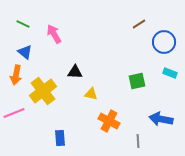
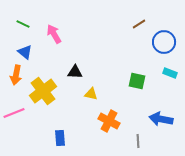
green square: rotated 24 degrees clockwise
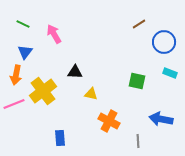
blue triangle: rotated 28 degrees clockwise
pink line: moved 9 px up
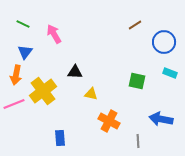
brown line: moved 4 px left, 1 px down
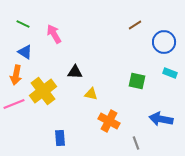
blue triangle: rotated 35 degrees counterclockwise
gray line: moved 2 px left, 2 px down; rotated 16 degrees counterclockwise
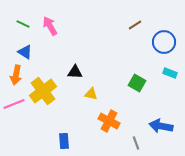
pink arrow: moved 4 px left, 8 px up
green square: moved 2 px down; rotated 18 degrees clockwise
blue arrow: moved 7 px down
blue rectangle: moved 4 px right, 3 px down
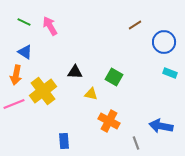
green line: moved 1 px right, 2 px up
green square: moved 23 px left, 6 px up
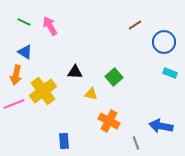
green square: rotated 18 degrees clockwise
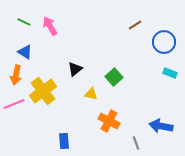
black triangle: moved 3 px up; rotated 42 degrees counterclockwise
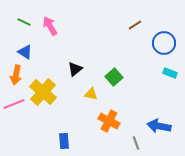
blue circle: moved 1 px down
yellow cross: moved 1 px down; rotated 12 degrees counterclockwise
blue arrow: moved 2 px left
